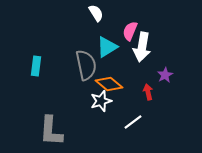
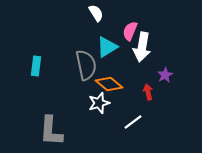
white star: moved 2 px left, 2 px down
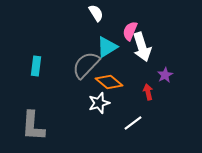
white arrow: rotated 28 degrees counterclockwise
gray semicircle: rotated 124 degrees counterclockwise
orange diamond: moved 2 px up
white line: moved 1 px down
gray L-shape: moved 18 px left, 5 px up
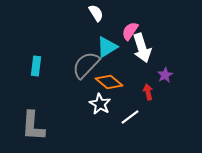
pink semicircle: rotated 12 degrees clockwise
white arrow: moved 1 px down
white star: moved 1 px right, 1 px down; rotated 25 degrees counterclockwise
white line: moved 3 px left, 6 px up
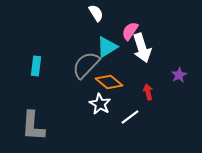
purple star: moved 14 px right
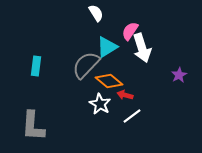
orange diamond: moved 1 px up
red arrow: moved 23 px left, 3 px down; rotated 63 degrees counterclockwise
white line: moved 2 px right, 1 px up
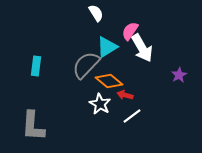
white arrow: rotated 12 degrees counterclockwise
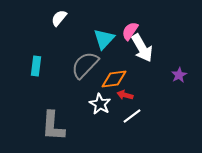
white semicircle: moved 37 px left, 5 px down; rotated 108 degrees counterclockwise
cyan triangle: moved 3 px left, 8 px up; rotated 15 degrees counterclockwise
gray semicircle: moved 1 px left
orange diamond: moved 5 px right, 2 px up; rotated 48 degrees counterclockwise
gray L-shape: moved 20 px right
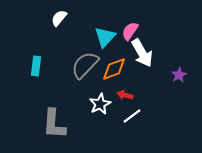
cyan triangle: moved 1 px right, 2 px up
white arrow: moved 5 px down
orange diamond: moved 10 px up; rotated 12 degrees counterclockwise
white star: rotated 15 degrees clockwise
gray L-shape: moved 1 px right, 2 px up
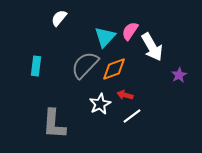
white arrow: moved 10 px right, 6 px up
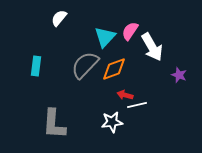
purple star: rotated 21 degrees counterclockwise
white star: moved 12 px right, 18 px down; rotated 20 degrees clockwise
white line: moved 5 px right, 11 px up; rotated 24 degrees clockwise
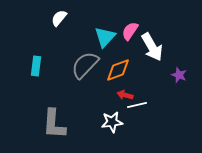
orange diamond: moved 4 px right, 1 px down
